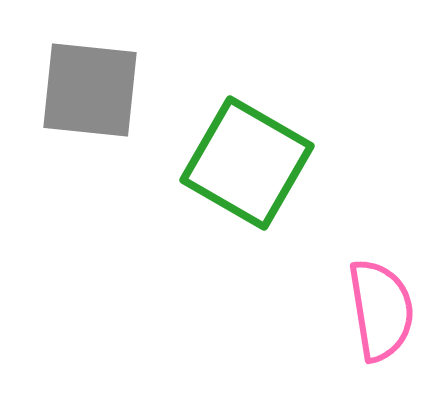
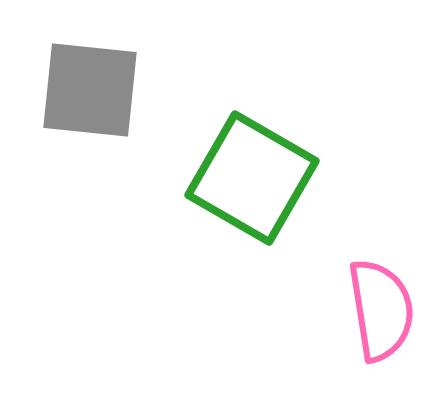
green square: moved 5 px right, 15 px down
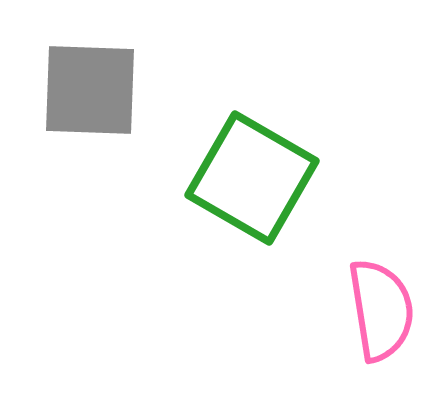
gray square: rotated 4 degrees counterclockwise
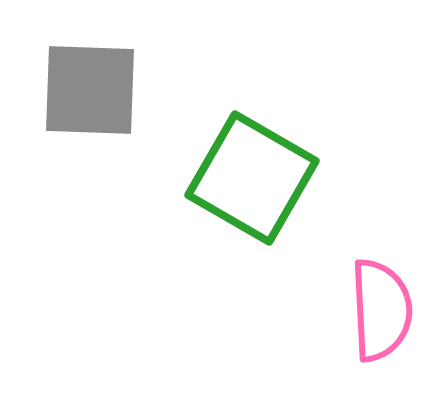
pink semicircle: rotated 6 degrees clockwise
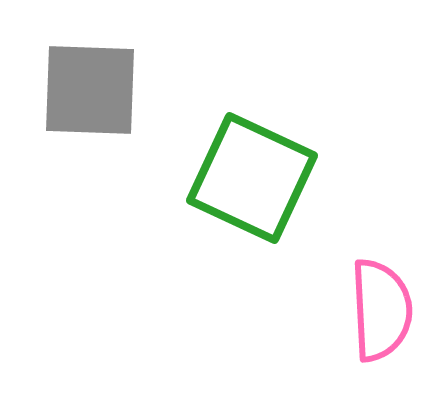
green square: rotated 5 degrees counterclockwise
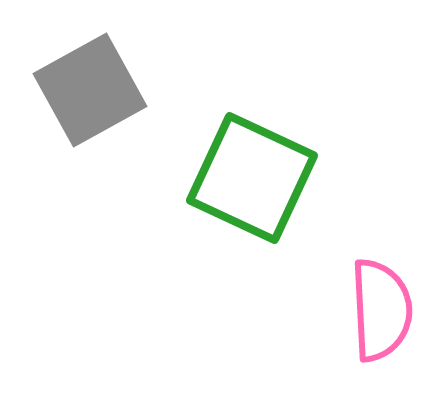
gray square: rotated 31 degrees counterclockwise
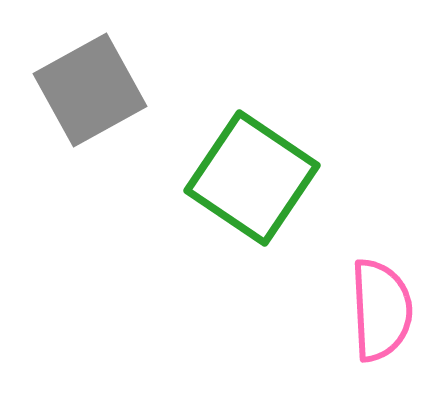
green square: rotated 9 degrees clockwise
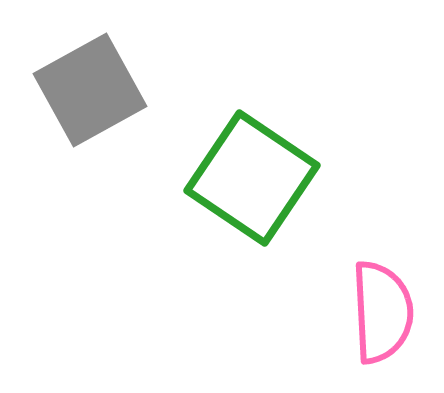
pink semicircle: moved 1 px right, 2 px down
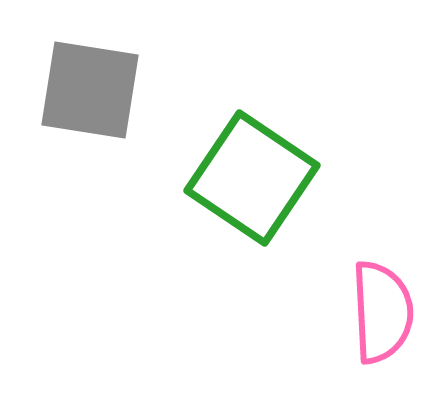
gray square: rotated 38 degrees clockwise
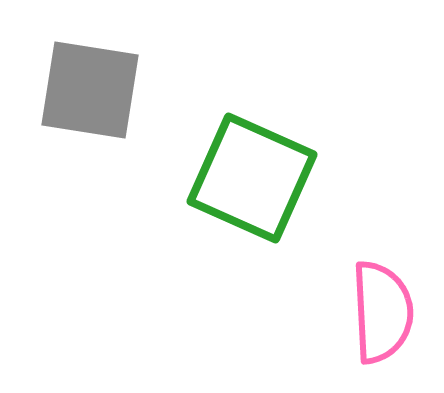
green square: rotated 10 degrees counterclockwise
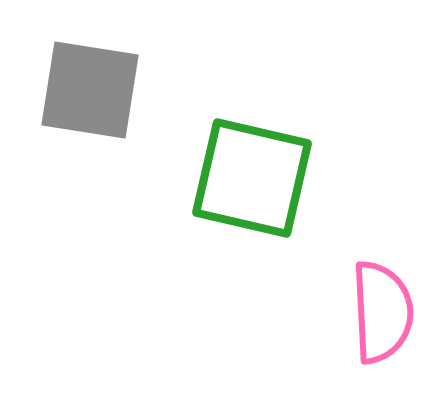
green square: rotated 11 degrees counterclockwise
